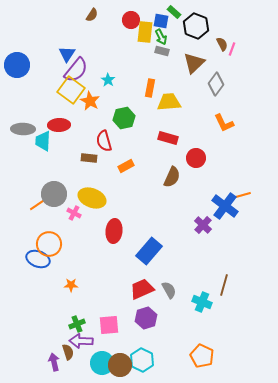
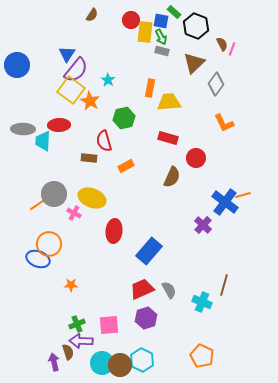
blue cross at (225, 206): moved 4 px up
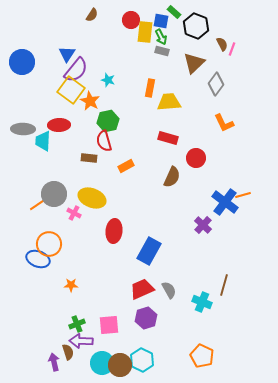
blue circle at (17, 65): moved 5 px right, 3 px up
cyan star at (108, 80): rotated 16 degrees counterclockwise
green hexagon at (124, 118): moved 16 px left, 3 px down
blue rectangle at (149, 251): rotated 12 degrees counterclockwise
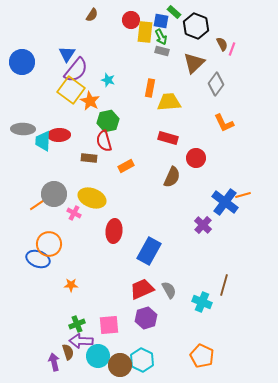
red ellipse at (59, 125): moved 10 px down
cyan circle at (102, 363): moved 4 px left, 7 px up
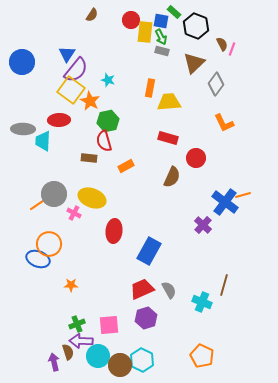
red ellipse at (59, 135): moved 15 px up
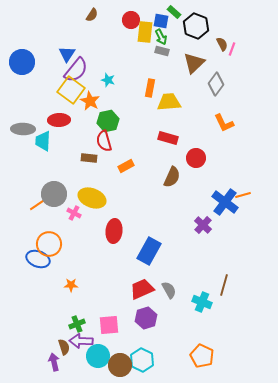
brown semicircle at (68, 352): moved 4 px left, 5 px up
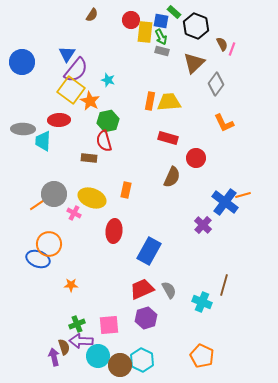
orange rectangle at (150, 88): moved 13 px down
orange rectangle at (126, 166): moved 24 px down; rotated 49 degrees counterclockwise
purple arrow at (54, 362): moved 5 px up
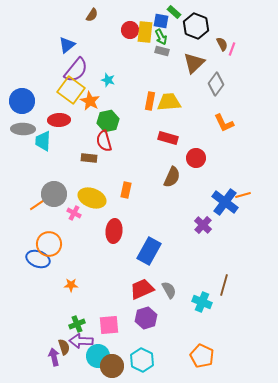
red circle at (131, 20): moved 1 px left, 10 px down
blue triangle at (67, 54): moved 9 px up; rotated 18 degrees clockwise
blue circle at (22, 62): moved 39 px down
brown circle at (120, 365): moved 8 px left, 1 px down
